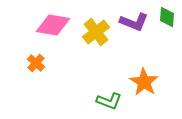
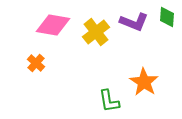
green L-shape: rotated 60 degrees clockwise
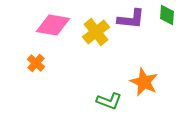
green diamond: moved 2 px up
purple L-shape: moved 3 px left, 3 px up; rotated 16 degrees counterclockwise
orange star: rotated 8 degrees counterclockwise
green L-shape: rotated 60 degrees counterclockwise
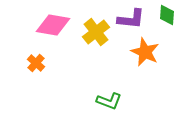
orange star: moved 1 px right, 30 px up
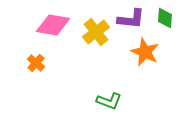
green diamond: moved 2 px left, 3 px down
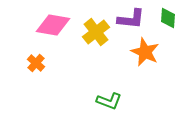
green diamond: moved 3 px right
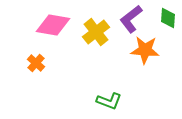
purple L-shape: rotated 136 degrees clockwise
orange star: moved 2 px up; rotated 20 degrees counterclockwise
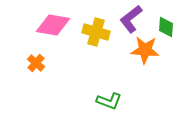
green diamond: moved 2 px left, 9 px down
yellow cross: rotated 36 degrees counterclockwise
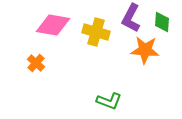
purple L-shape: moved 1 px up; rotated 24 degrees counterclockwise
green diamond: moved 4 px left, 5 px up
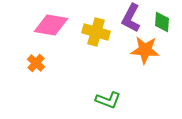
pink diamond: moved 2 px left
green L-shape: moved 1 px left, 1 px up
